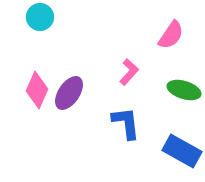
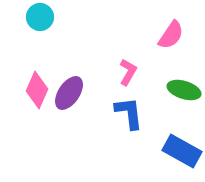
pink L-shape: moved 1 px left; rotated 12 degrees counterclockwise
blue L-shape: moved 3 px right, 10 px up
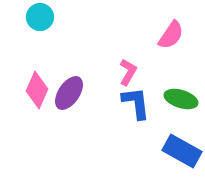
green ellipse: moved 3 px left, 9 px down
blue L-shape: moved 7 px right, 10 px up
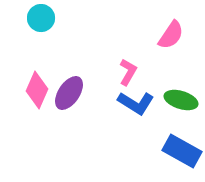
cyan circle: moved 1 px right, 1 px down
green ellipse: moved 1 px down
blue L-shape: rotated 129 degrees clockwise
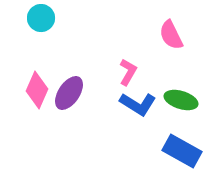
pink semicircle: rotated 120 degrees clockwise
blue L-shape: moved 2 px right, 1 px down
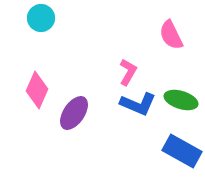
purple ellipse: moved 5 px right, 20 px down
blue L-shape: rotated 9 degrees counterclockwise
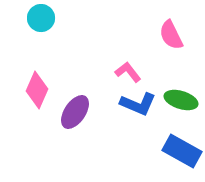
pink L-shape: rotated 68 degrees counterclockwise
purple ellipse: moved 1 px right, 1 px up
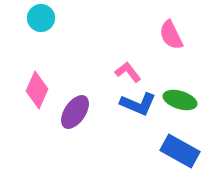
green ellipse: moved 1 px left
blue rectangle: moved 2 px left
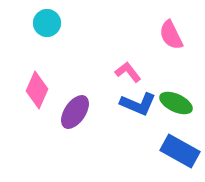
cyan circle: moved 6 px right, 5 px down
green ellipse: moved 4 px left, 3 px down; rotated 8 degrees clockwise
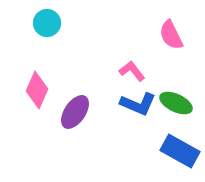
pink L-shape: moved 4 px right, 1 px up
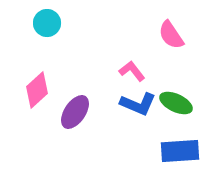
pink semicircle: rotated 8 degrees counterclockwise
pink diamond: rotated 24 degrees clockwise
blue rectangle: rotated 33 degrees counterclockwise
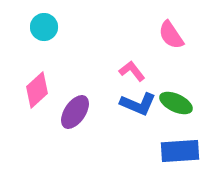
cyan circle: moved 3 px left, 4 px down
